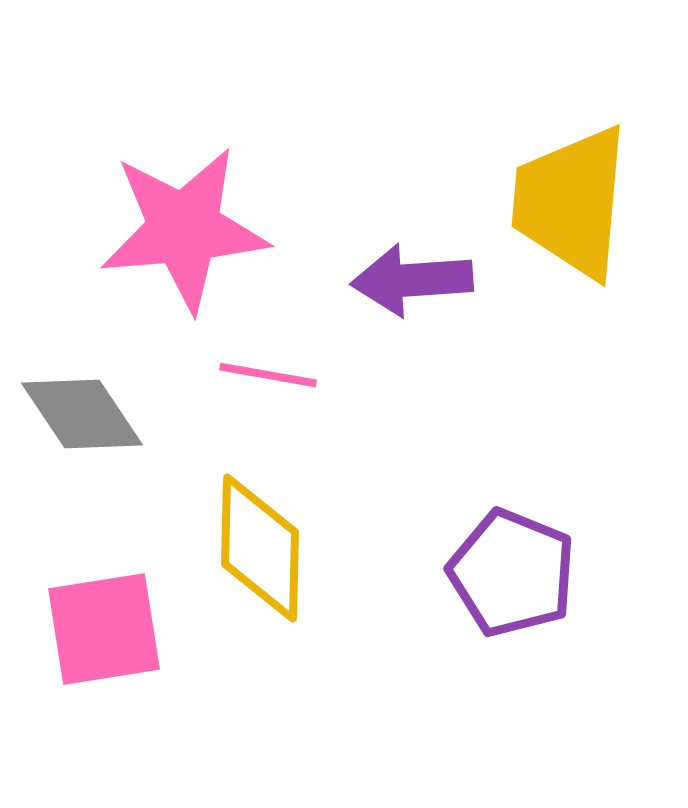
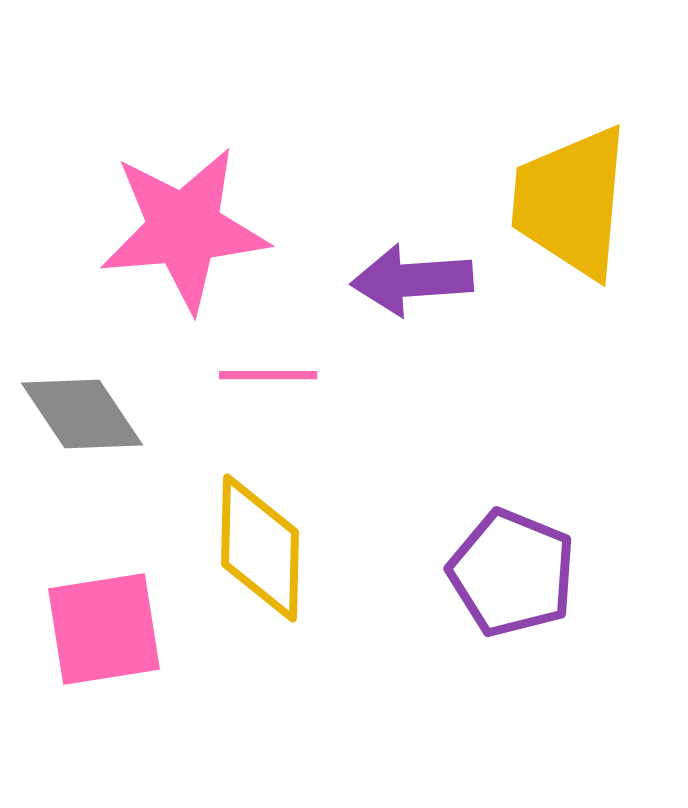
pink line: rotated 10 degrees counterclockwise
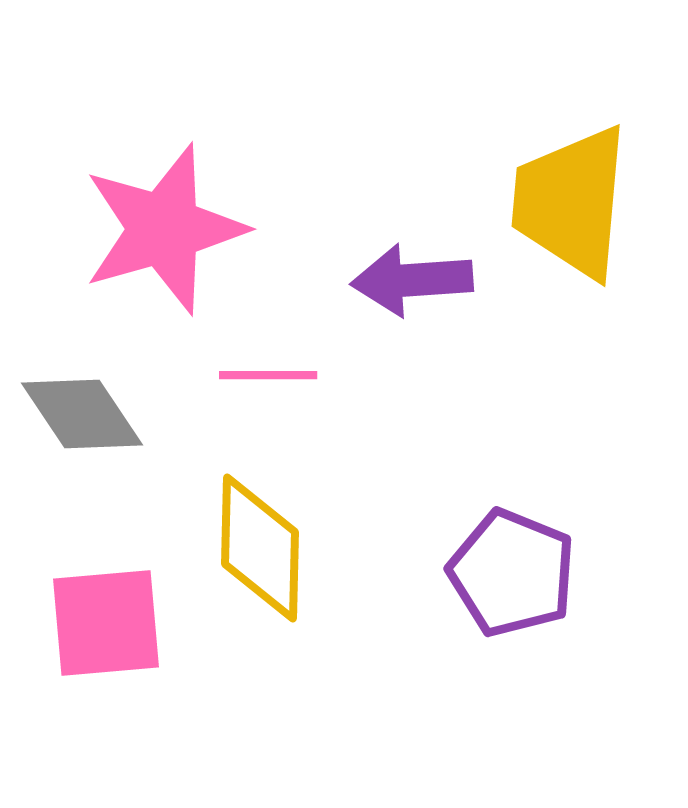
pink star: moved 20 px left; rotated 11 degrees counterclockwise
pink square: moved 2 px right, 6 px up; rotated 4 degrees clockwise
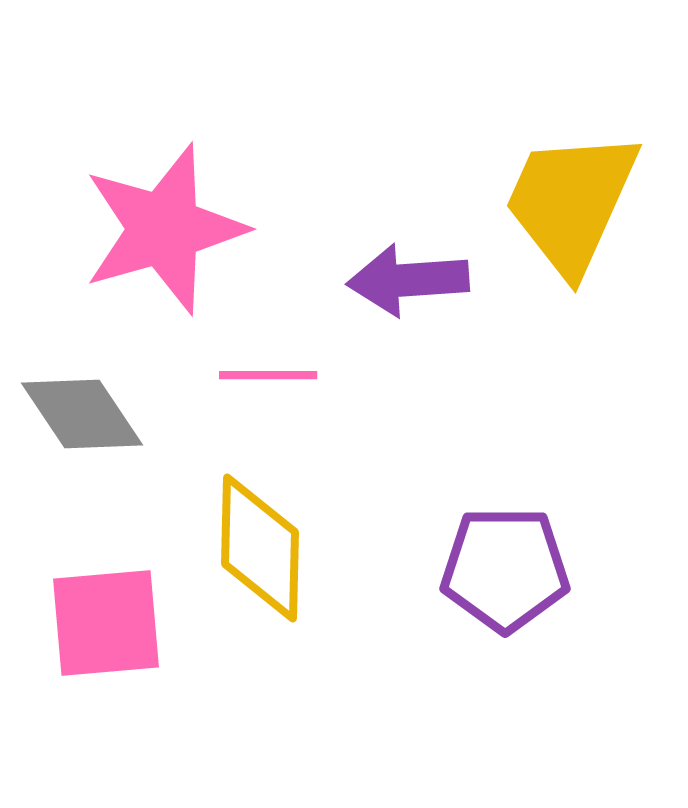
yellow trapezoid: rotated 19 degrees clockwise
purple arrow: moved 4 px left
purple pentagon: moved 7 px left, 4 px up; rotated 22 degrees counterclockwise
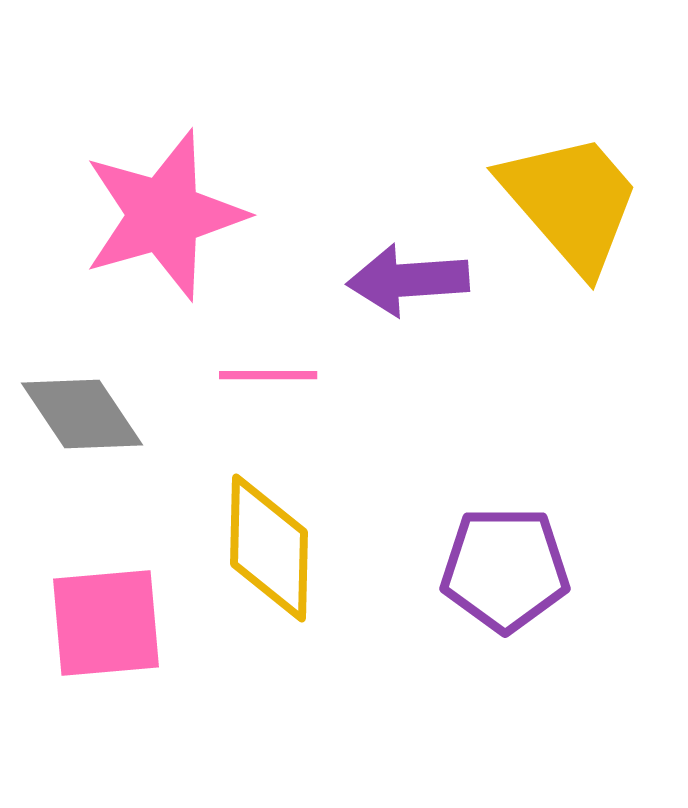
yellow trapezoid: rotated 115 degrees clockwise
pink star: moved 14 px up
yellow diamond: moved 9 px right
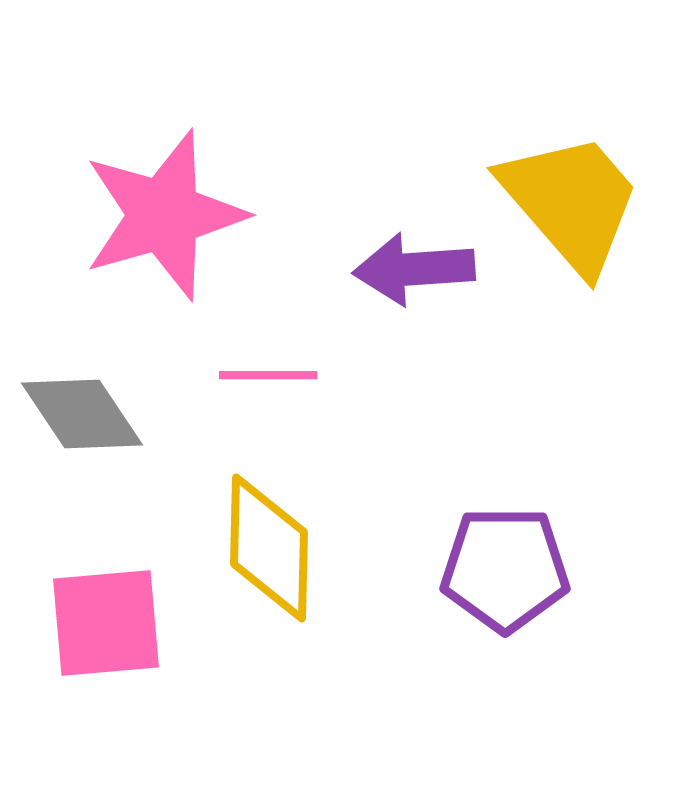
purple arrow: moved 6 px right, 11 px up
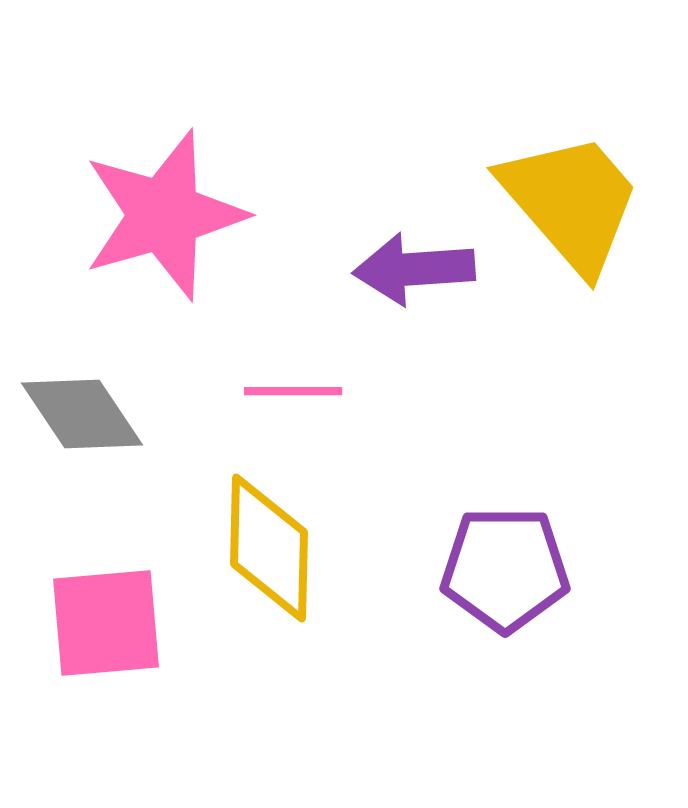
pink line: moved 25 px right, 16 px down
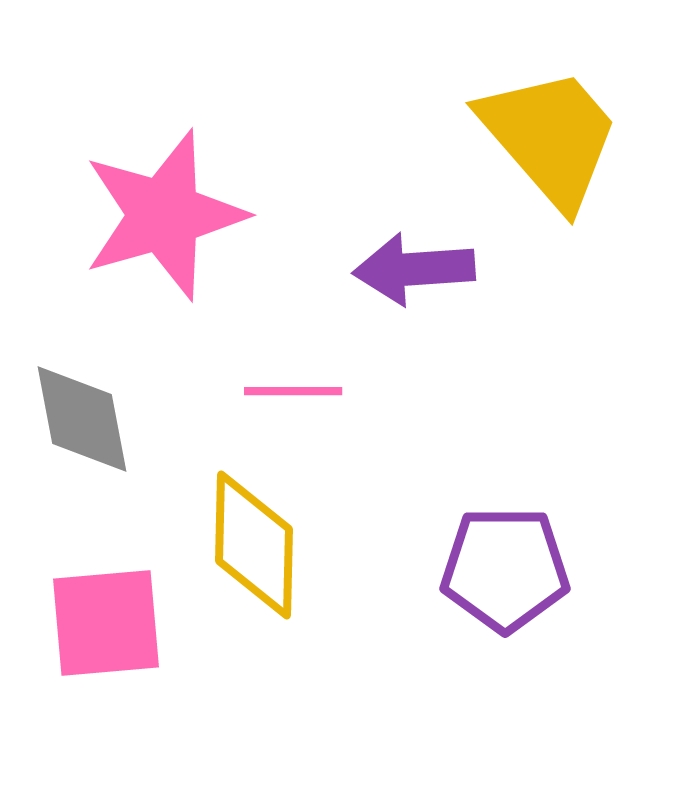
yellow trapezoid: moved 21 px left, 65 px up
gray diamond: moved 5 px down; rotated 23 degrees clockwise
yellow diamond: moved 15 px left, 3 px up
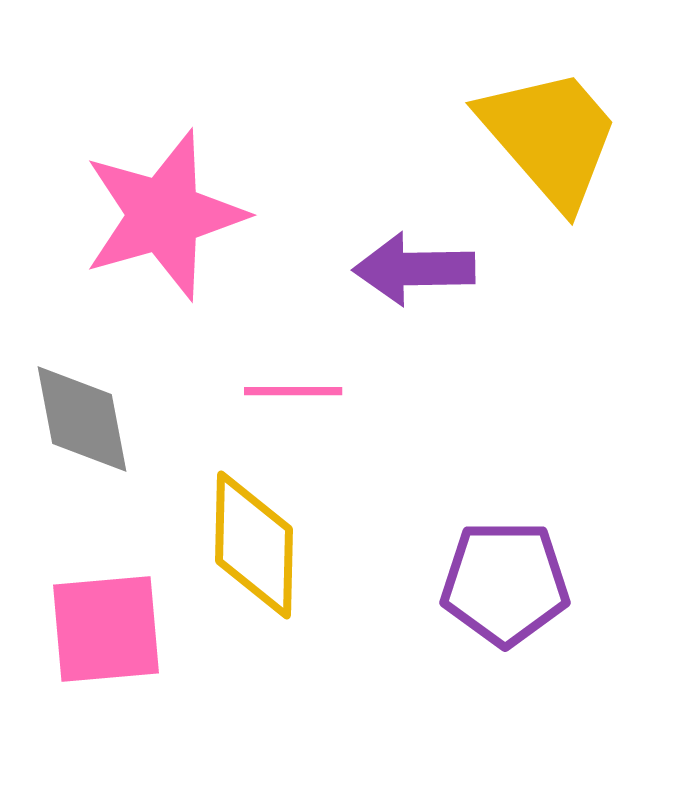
purple arrow: rotated 3 degrees clockwise
purple pentagon: moved 14 px down
pink square: moved 6 px down
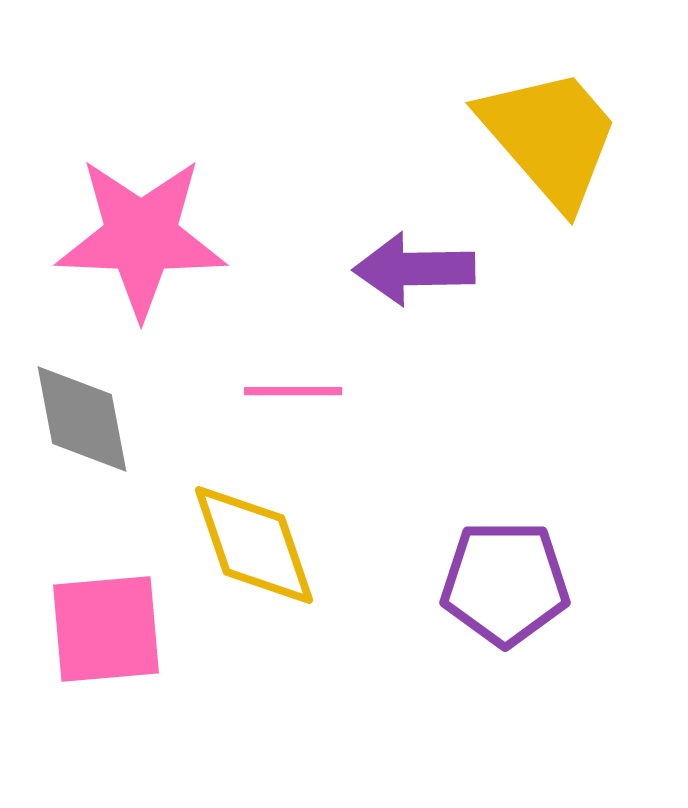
pink star: moved 23 px left, 22 px down; rotated 18 degrees clockwise
yellow diamond: rotated 20 degrees counterclockwise
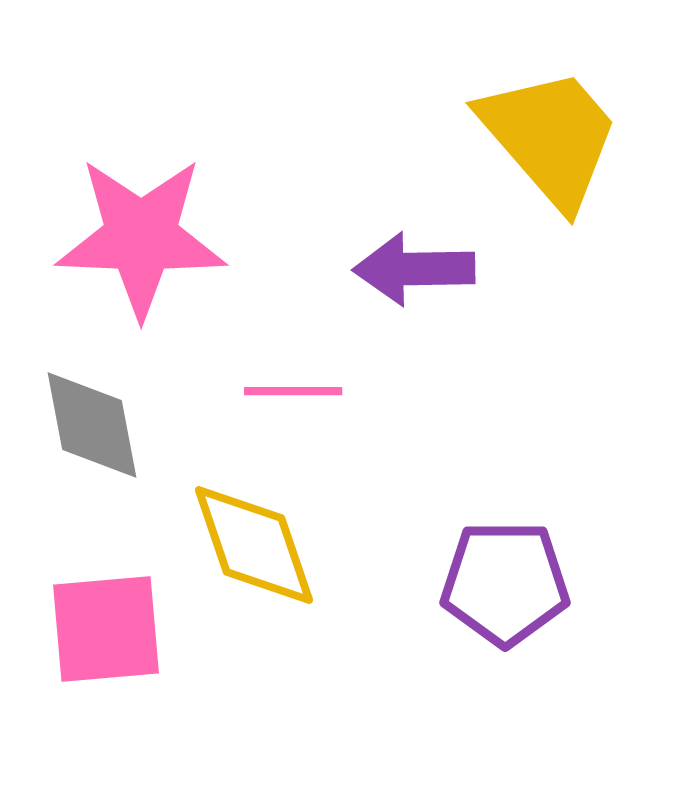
gray diamond: moved 10 px right, 6 px down
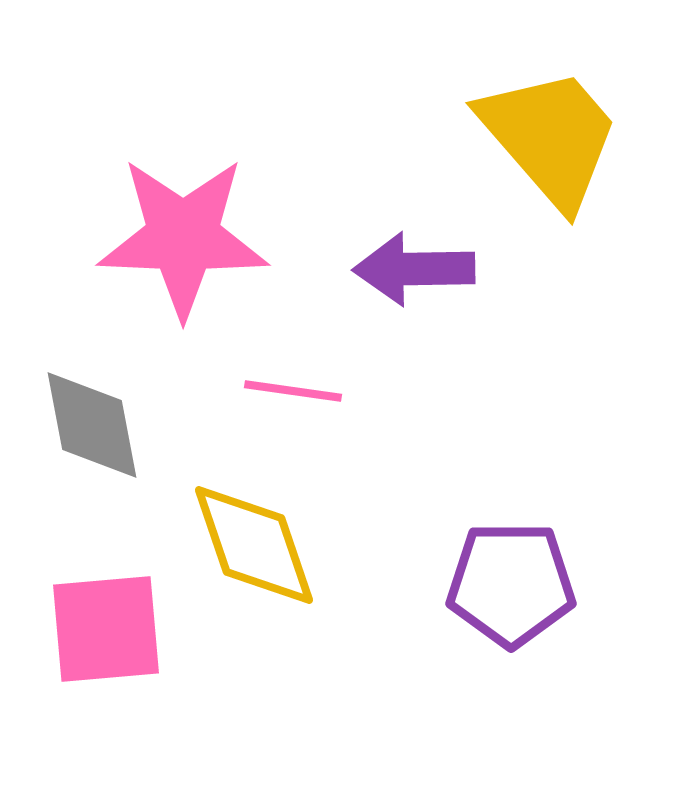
pink star: moved 42 px right
pink line: rotated 8 degrees clockwise
purple pentagon: moved 6 px right, 1 px down
